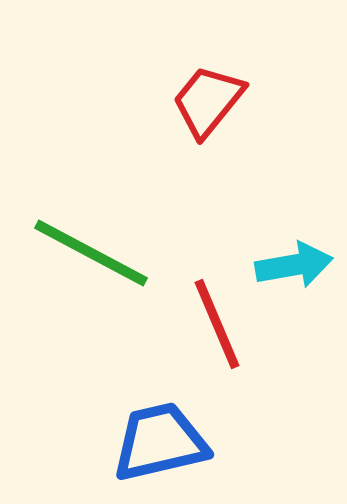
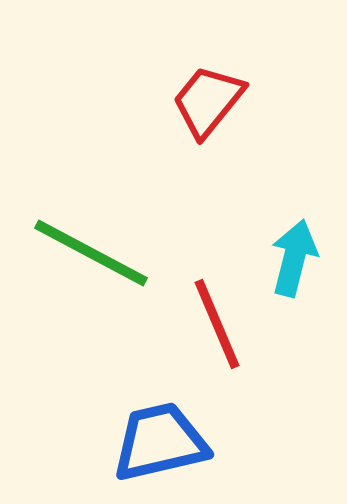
cyan arrow: moved 7 px up; rotated 66 degrees counterclockwise
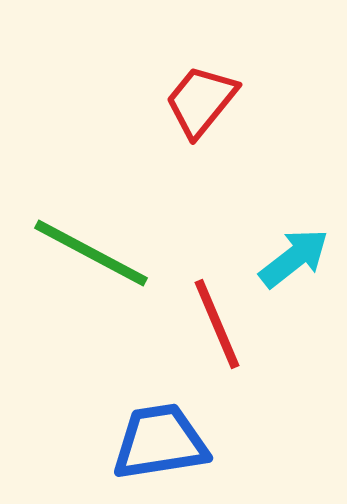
red trapezoid: moved 7 px left
cyan arrow: rotated 38 degrees clockwise
blue trapezoid: rotated 4 degrees clockwise
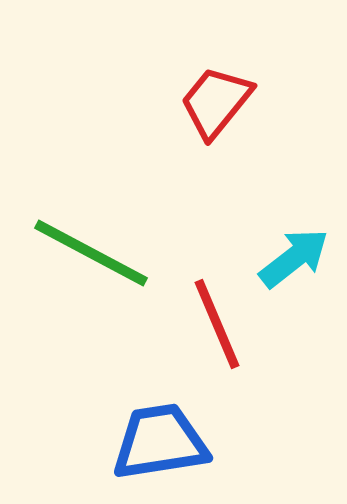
red trapezoid: moved 15 px right, 1 px down
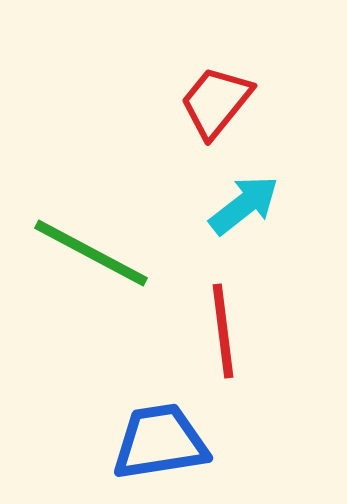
cyan arrow: moved 50 px left, 53 px up
red line: moved 6 px right, 7 px down; rotated 16 degrees clockwise
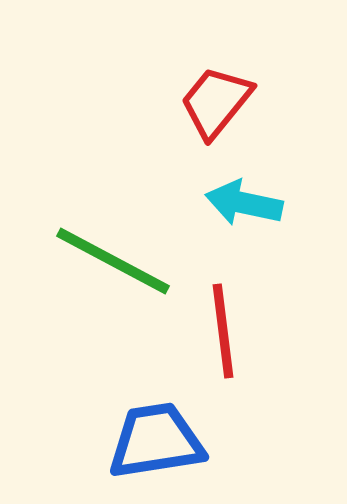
cyan arrow: moved 2 px up; rotated 130 degrees counterclockwise
green line: moved 22 px right, 8 px down
blue trapezoid: moved 4 px left, 1 px up
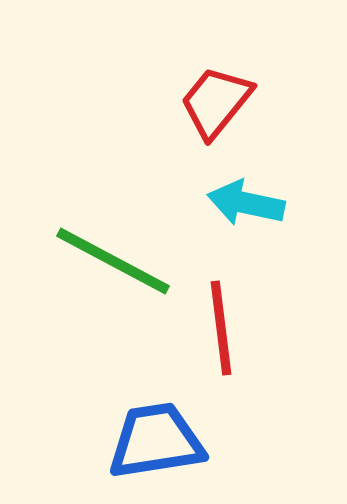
cyan arrow: moved 2 px right
red line: moved 2 px left, 3 px up
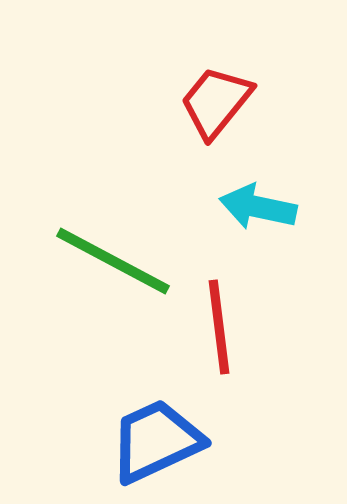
cyan arrow: moved 12 px right, 4 px down
red line: moved 2 px left, 1 px up
blue trapezoid: rotated 16 degrees counterclockwise
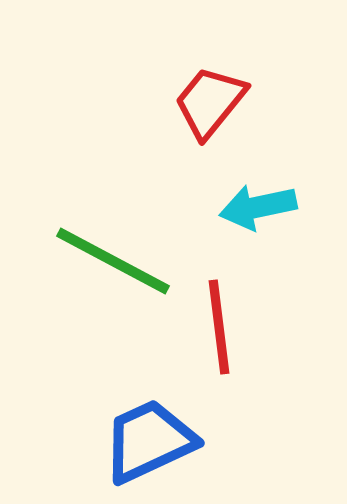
red trapezoid: moved 6 px left
cyan arrow: rotated 24 degrees counterclockwise
blue trapezoid: moved 7 px left
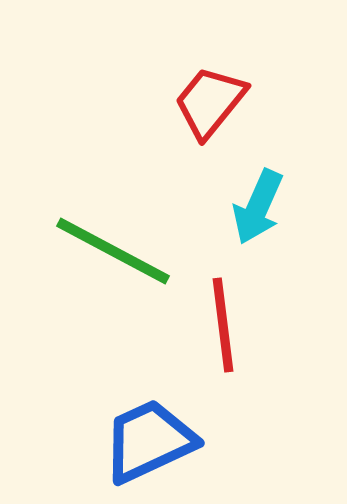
cyan arrow: rotated 54 degrees counterclockwise
green line: moved 10 px up
red line: moved 4 px right, 2 px up
